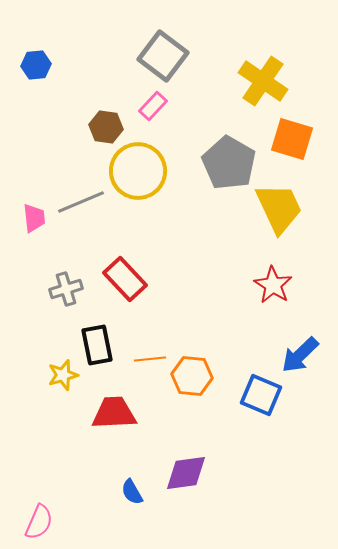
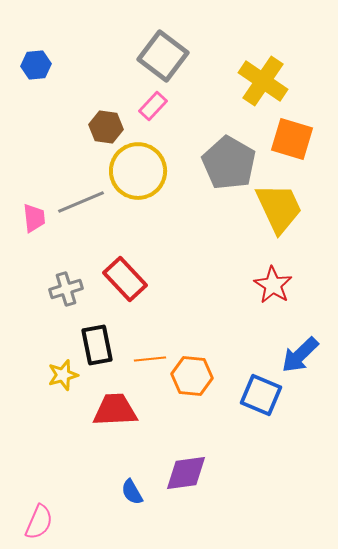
red trapezoid: moved 1 px right, 3 px up
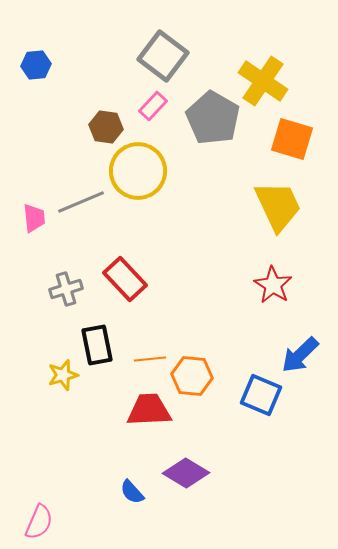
gray pentagon: moved 16 px left, 45 px up
yellow trapezoid: moved 1 px left, 2 px up
red trapezoid: moved 34 px right
purple diamond: rotated 39 degrees clockwise
blue semicircle: rotated 12 degrees counterclockwise
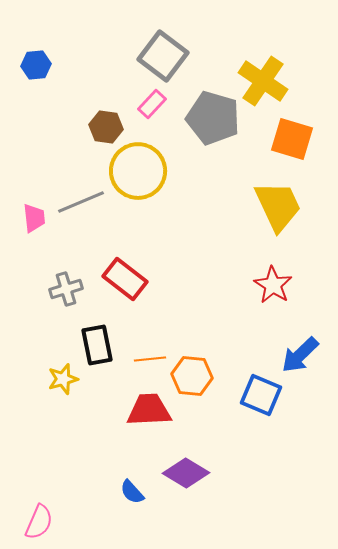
pink rectangle: moved 1 px left, 2 px up
gray pentagon: rotated 14 degrees counterclockwise
red rectangle: rotated 9 degrees counterclockwise
yellow star: moved 4 px down
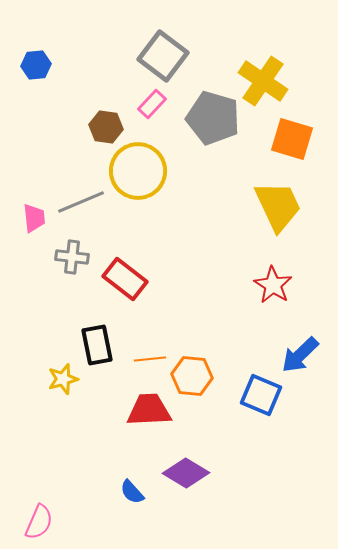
gray cross: moved 6 px right, 32 px up; rotated 24 degrees clockwise
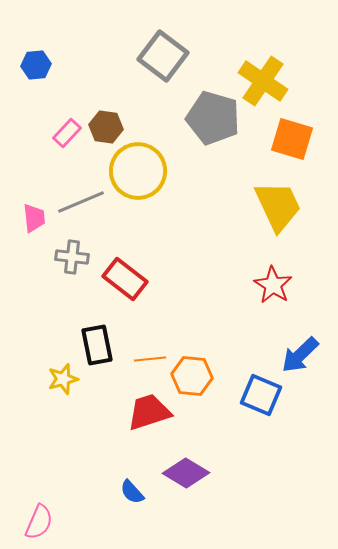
pink rectangle: moved 85 px left, 29 px down
red trapezoid: moved 2 px down; rotated 15 degrees counterclockwise
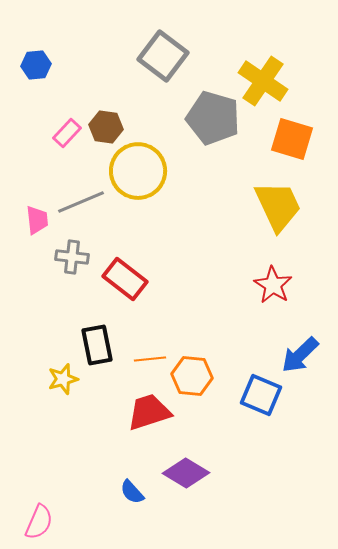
pink trapezoid: moved 3 px right, 2 px down
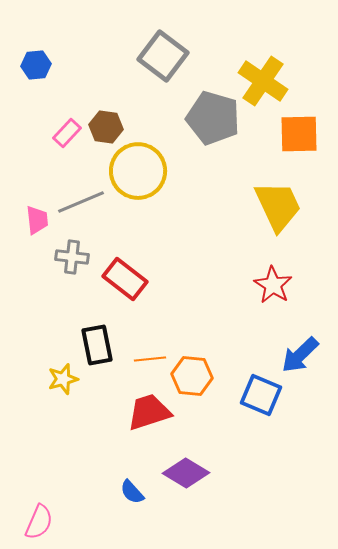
orange square: moved 7 px right, 5 px up; rotated 18 degrees counterclockwise
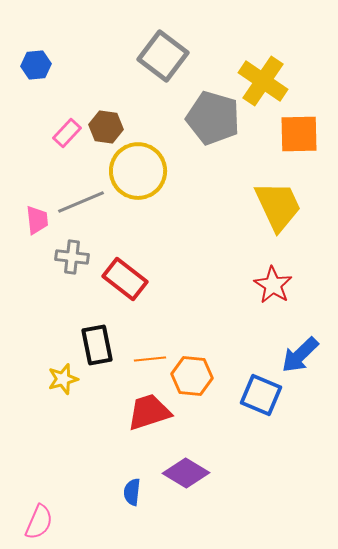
blue semicircle: rotated 48 degrees clockwise
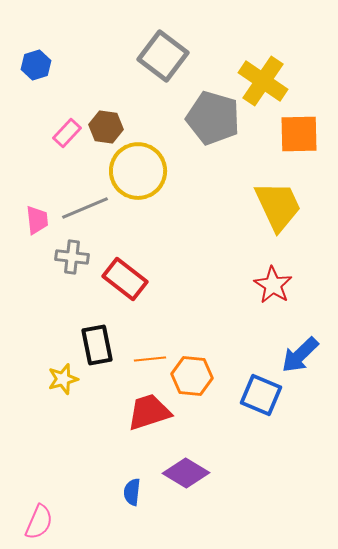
blue hexagon: rotated 12 degrees counterclockwise
gray line: moved 4 px right, 6 px down
